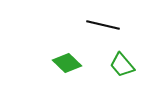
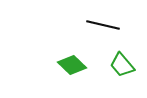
green diamond: moved 5 px right, 2 px down
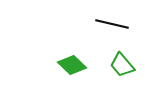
black line: moved 9 px right, 1 px up
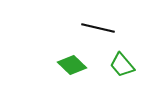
black line: moved 14 px left, 4 px down
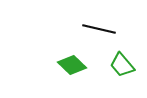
black line: moved 1 px right, 1 px down
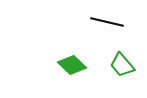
black line: moved 8 px right, 7 px up
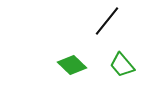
black line: moved 1 px up; rotated 64 degrees counterclockwise
